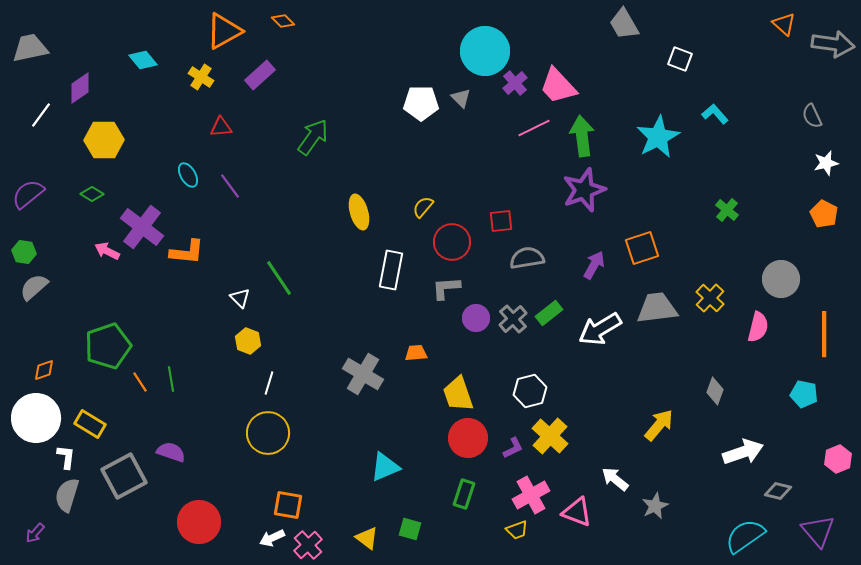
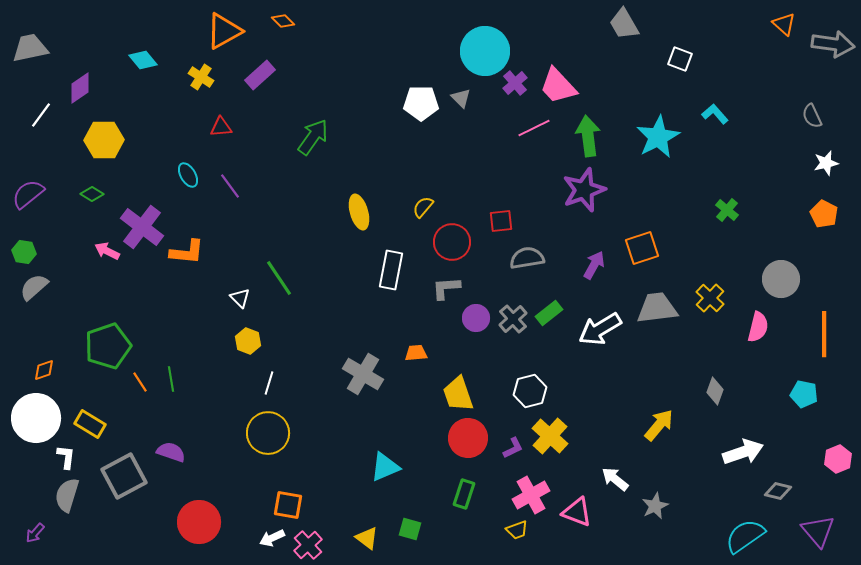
green arrow at (582, 136): moved 6 px right
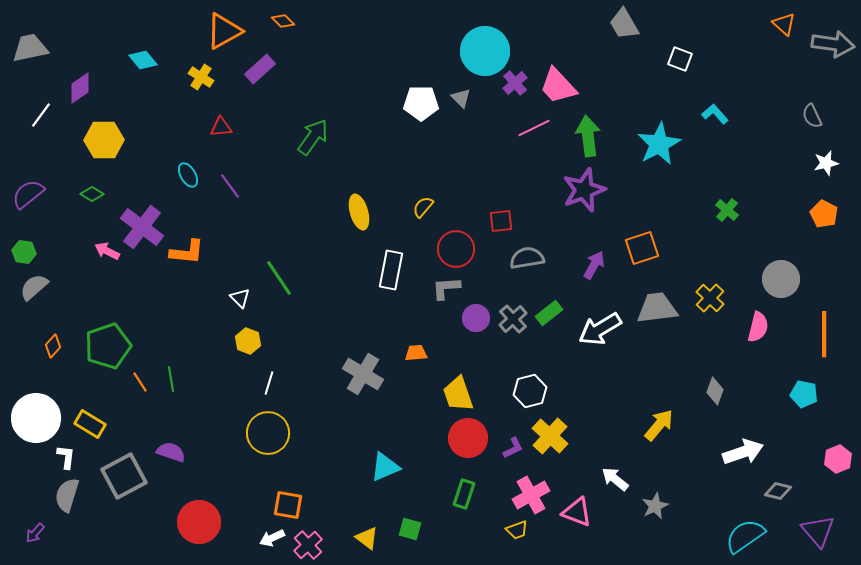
purple rectangle at (260, 75): moved 6 px up
cyan star at (658, 137): moved 1 px right, 7 px down
red circle at (452, 242): moved 4 px right, 7 px down
orange diamond at (44, 370): moved 9 px right, 24 px up; rotated 30 degrees counterclockwise
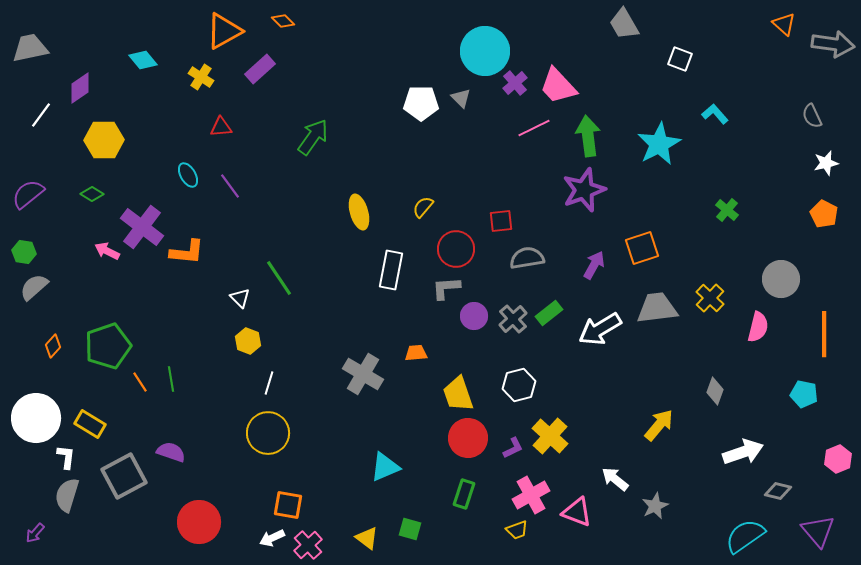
purple circle at (476, 318): moved 2 px left, 2 px up
white hexagon at (530, 391): moved 11 px left, 6 px up
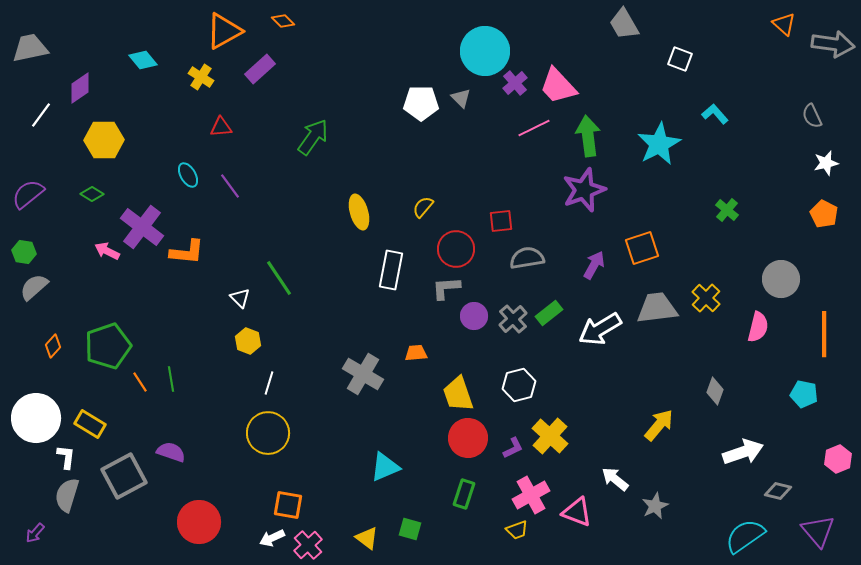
yellow cross at (710, 298): moved 4 px left
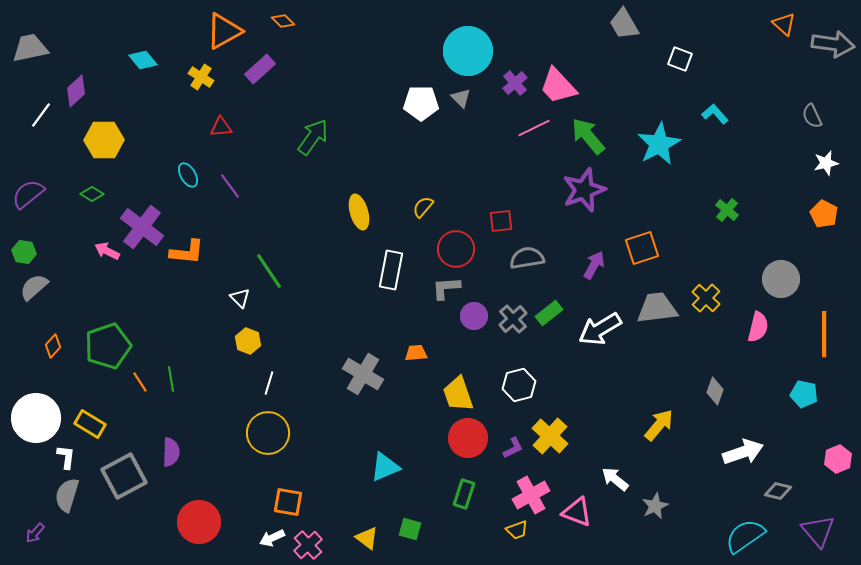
cyan circle at (485, 51): moved 17 px left
purple diamond at (80, 88): moved 4 px left, 3 px down; rotated 8 degrees counterclockwise
green arrow at (588, 136): rotated 33 degrees counterclockwise
green line at (279, 278): moved 10 px left, 7 px up
purple semicircle at (171, 452): rotated 72 degrees clockwise
orange square at (288, 505): moved 3 px up
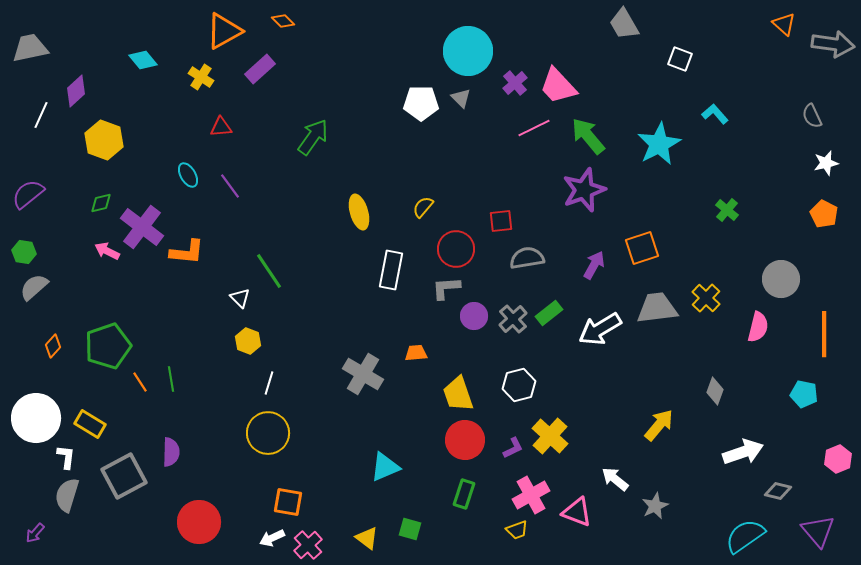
white line at (41, 115): rotated 12 degrees counterclockwise
yellow hexagon at (104, 140): rotated 21 degrees clockwise
green diamond at (92, 194): moved 9 px right, 9 px down; rotated 45 degrees counterclockwise
red circle at (468, 438): moved 3 px left, 2 px down
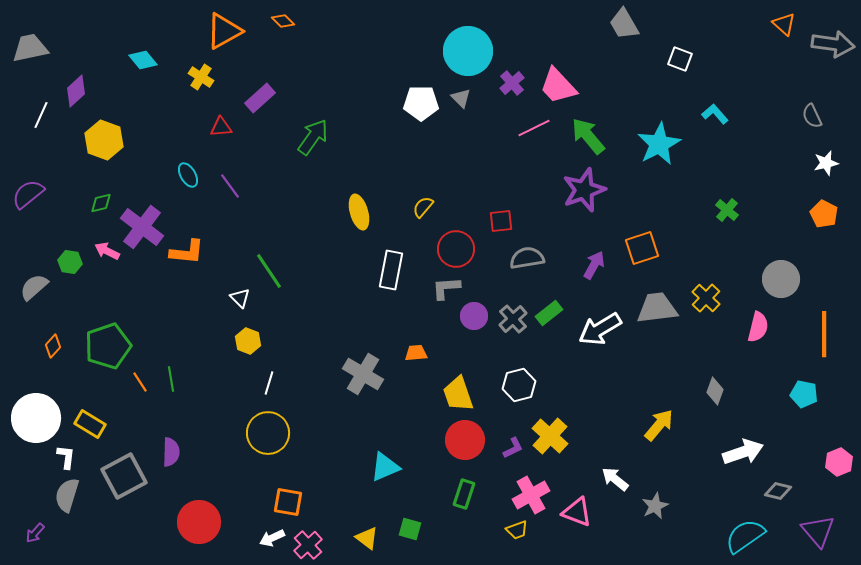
purple rectangle at (260, 69): moved 29 px down
purple cross at (515, 83): moved 3 px left
green hexagon at (24, 252): moved 46 px right, 10 px down
pink hexagon at (838, 459): moved 1 px right, 3 px down
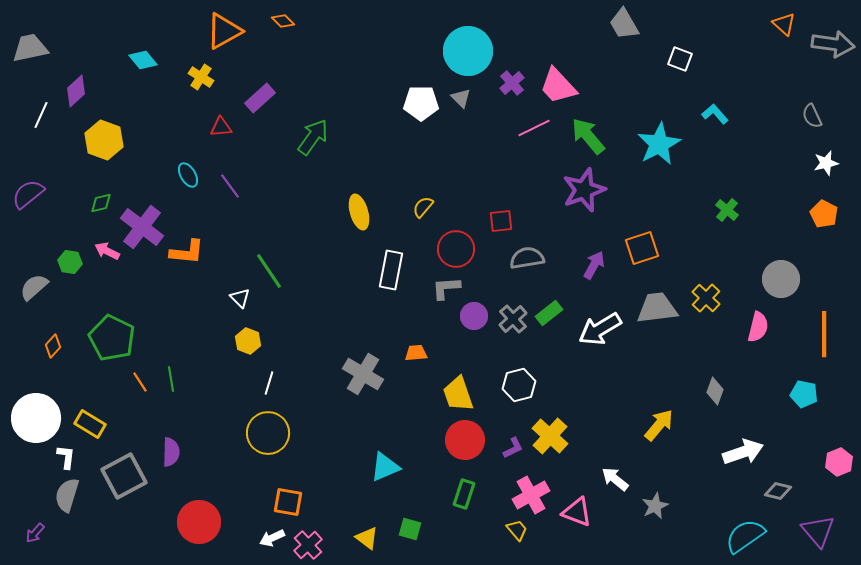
green pentagon at (108, 346): moved 4 px right, 8 px up; rotated 27 degrees counterclockwise
yellow trapezoid at (517, 530): rotated 110 degrees counterclockwise
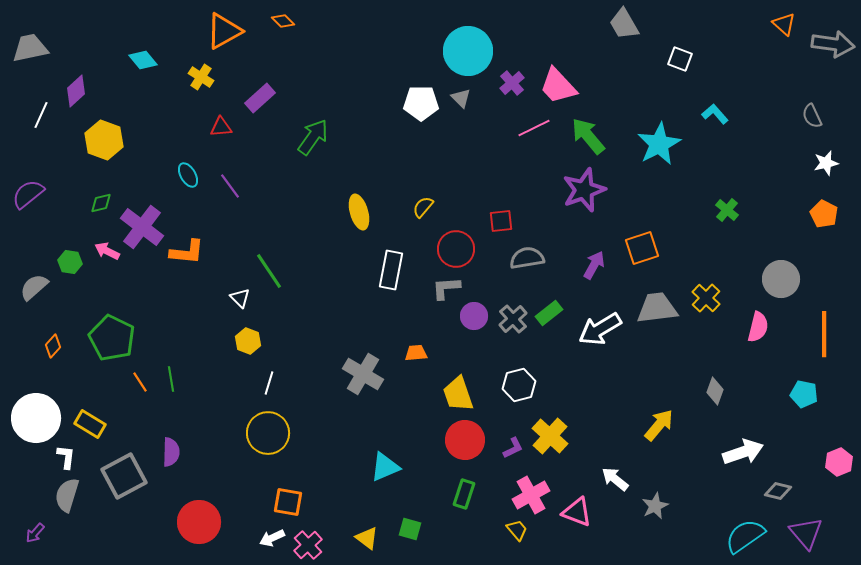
purple triangle at (818, 531): moved 12 px left, 2 px down
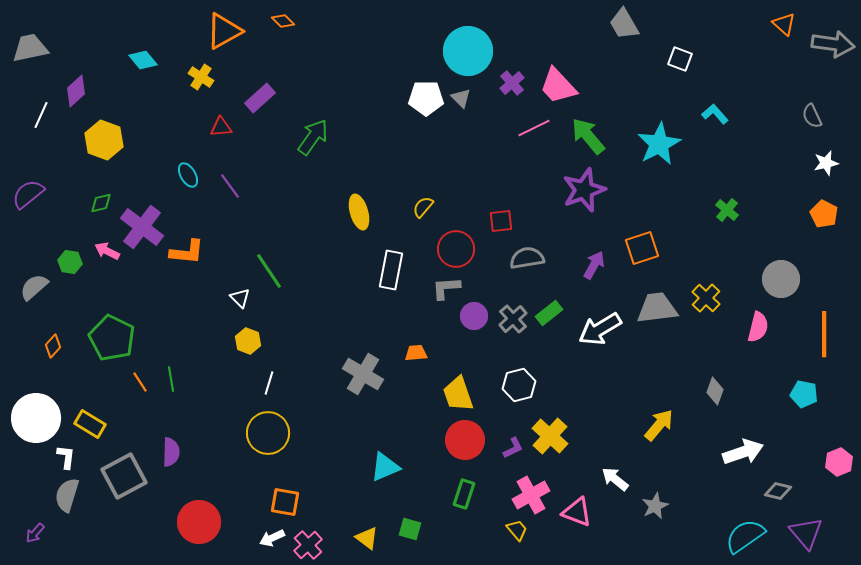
white pentagon at (421, 103): moved 5 px right, 5 px up
orange square at (288, 502): moved 3 px left
